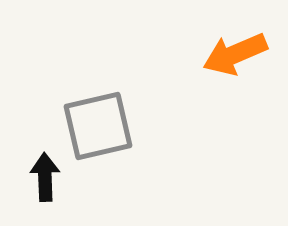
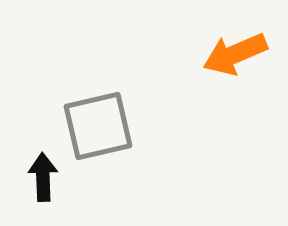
black arrow: moved 2 px left
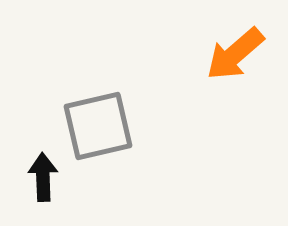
orange arrow: rotated 18 degrees counterclockwise
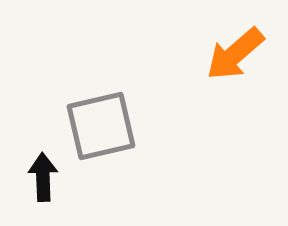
gray square: moved 3 px right
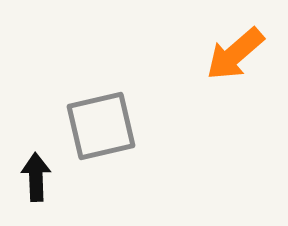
black arrow: moved 7 px left
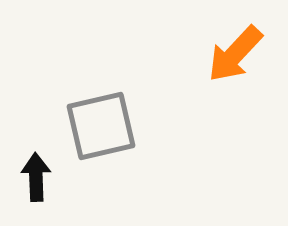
orange arrow: rotated 6 degrees counterclockwise
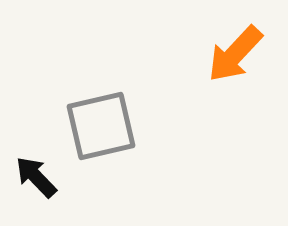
black arrow: rotated 42 degrees counterclockwise
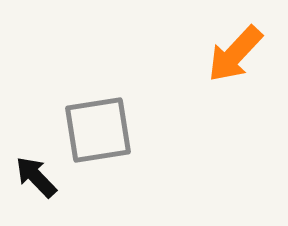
gray square: moved 3 px left, 4 px down; rotated 4 degrees clockwise
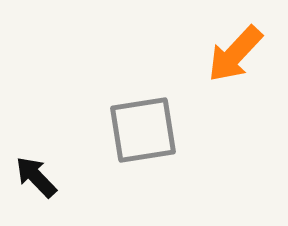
gray square: moved 45 px right
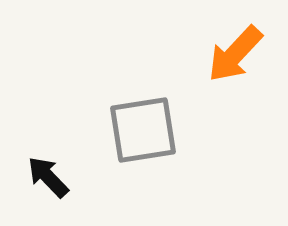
black arrow: moved 12 px right
